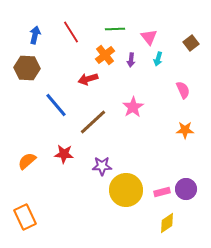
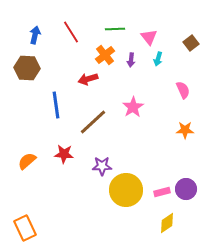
blue line: rotated 32 degrees clockwise
orange rectangle: moved 11 px down
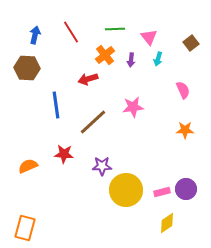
pink star: rotated 25 degrees clockwise
orange semicircle: moved 1 px right, 5 px down; rotated 18 degrees clockwise
orange rectangle: rotated 40 degrees clockwise
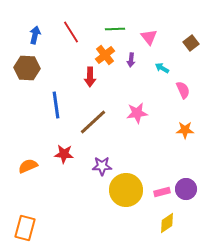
cyan arrow: moved 4 px right, 9 px down; rotated 104 degrees clockwise
red arrow: moved 2 px right, 2 px up; rotated 72 degrees counterclockwise
pink star: moved 4 px right, 6 px down
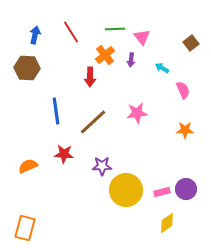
pink triangle: moved 7 px left
blue line: moved 6 px down
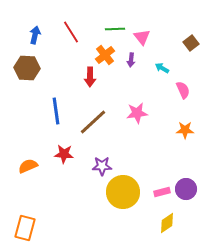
yellow circle: moved 3 px left, 2 px down
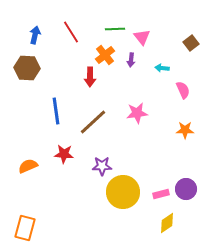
cyan arrow: rotated 24 degrees counterclockwise
pink rectangle: moved 1 px left, 2 px down
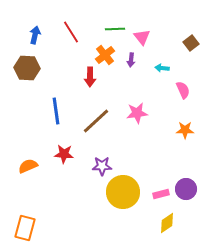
brown line: moved 3 px right, 1 px up
